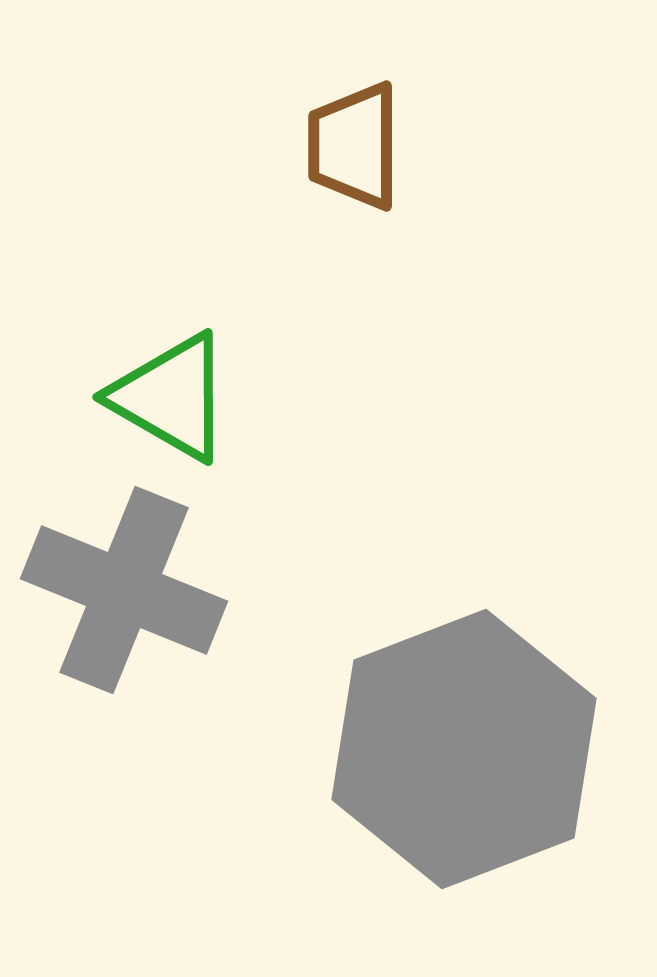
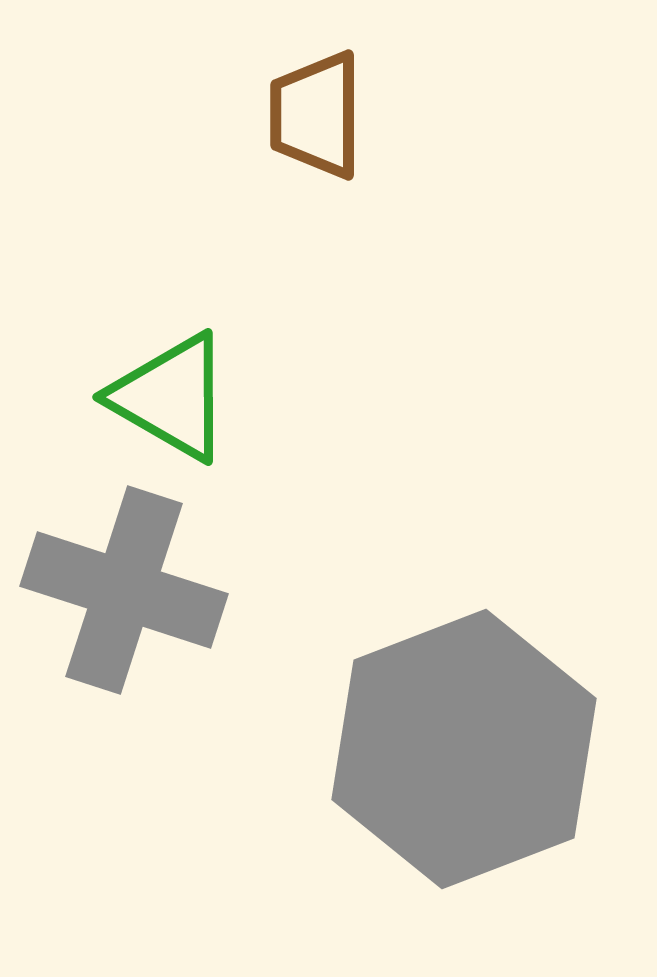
brown trapezoid: moved 38 px left, 31 px up
gray cross: rotated 4 degrees counterclockwise
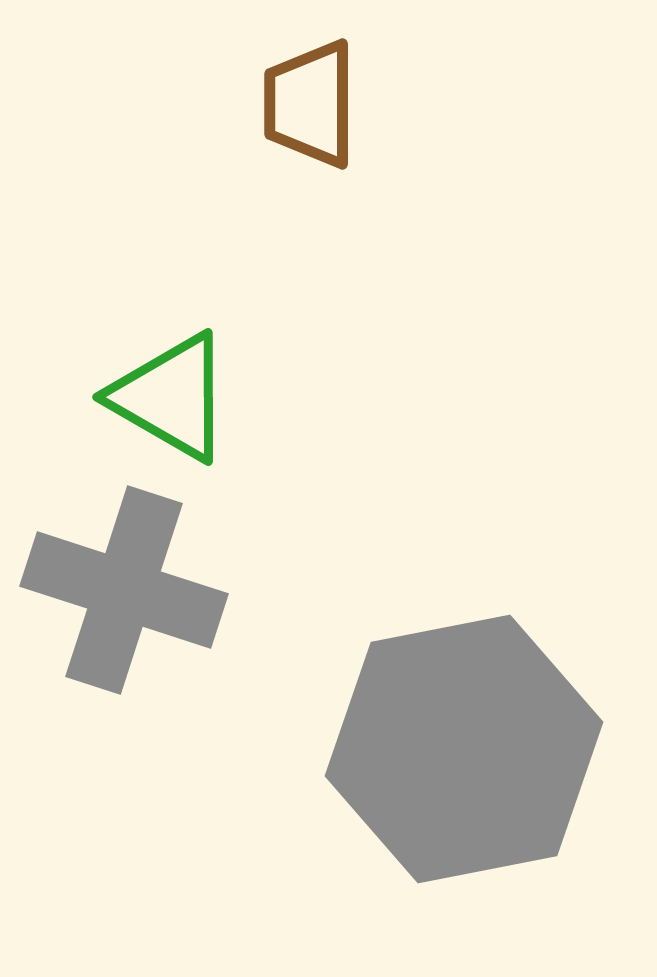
brown trapezoid: moved 6 px left, 11 px up
gray hexagon: rotated 10 degrees clockwise
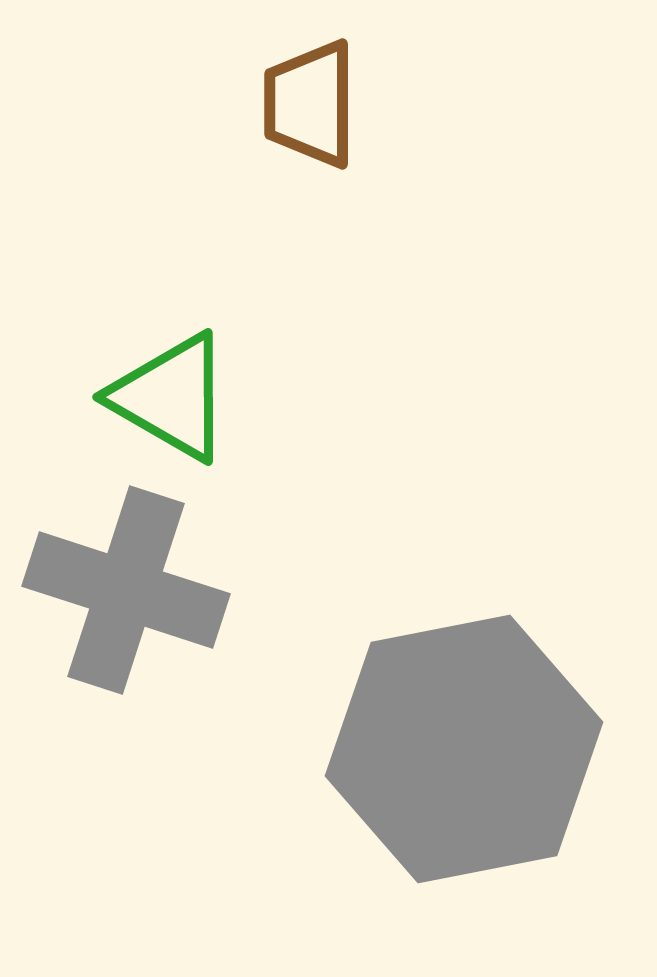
gray cross: moved 2 px right
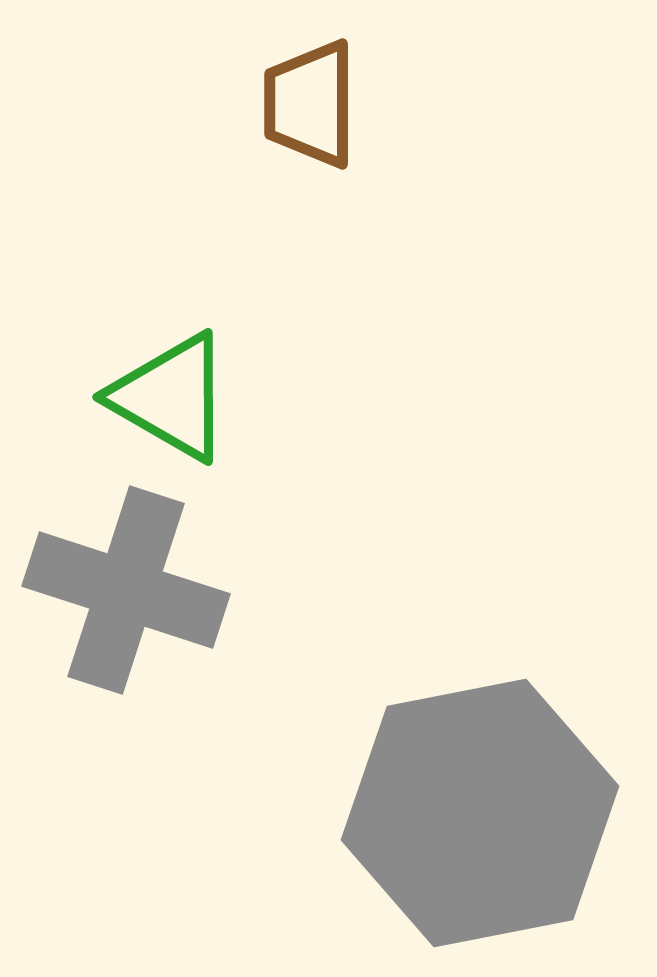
gray hexagon: moved 16 px right, 64 px down
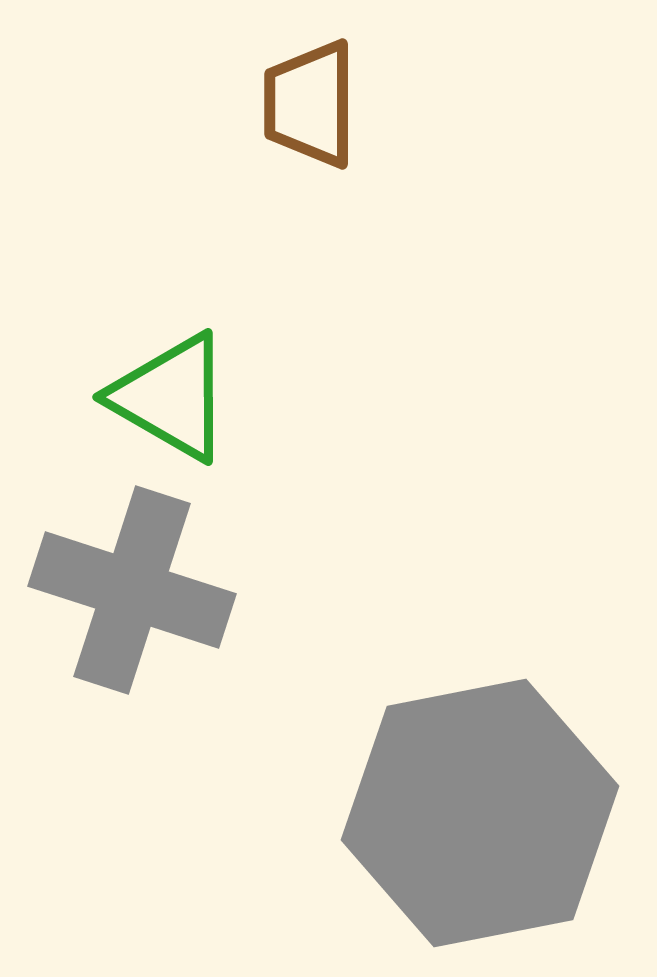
gray cross: moved 6 px right
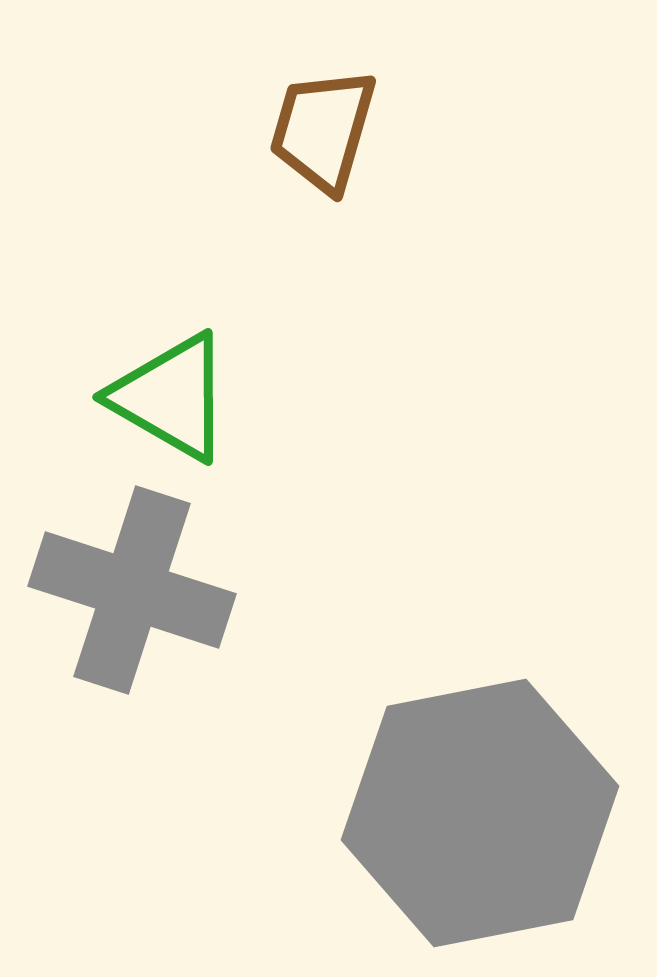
brown trapezoid: moved 13 px right, 26 px down; rotated 16 degrees clockwise
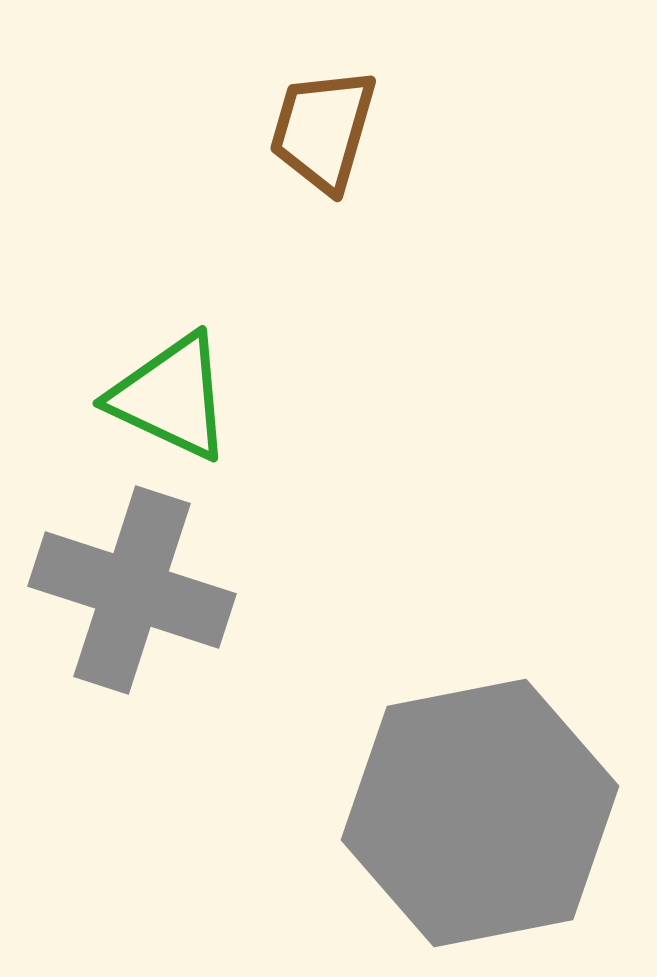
green triangle: rotated 5 degrees counterclockwise
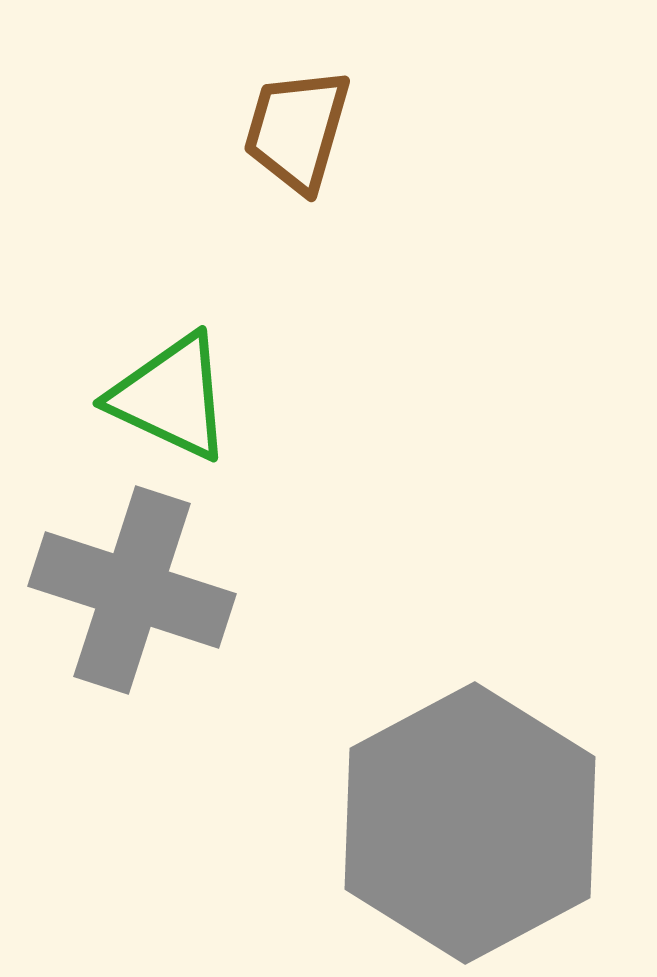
brown trapezoid: moved 26 px left
gray hexagon: moved 10 px left, 10 px down; rotated 17 degrees counterclockwise
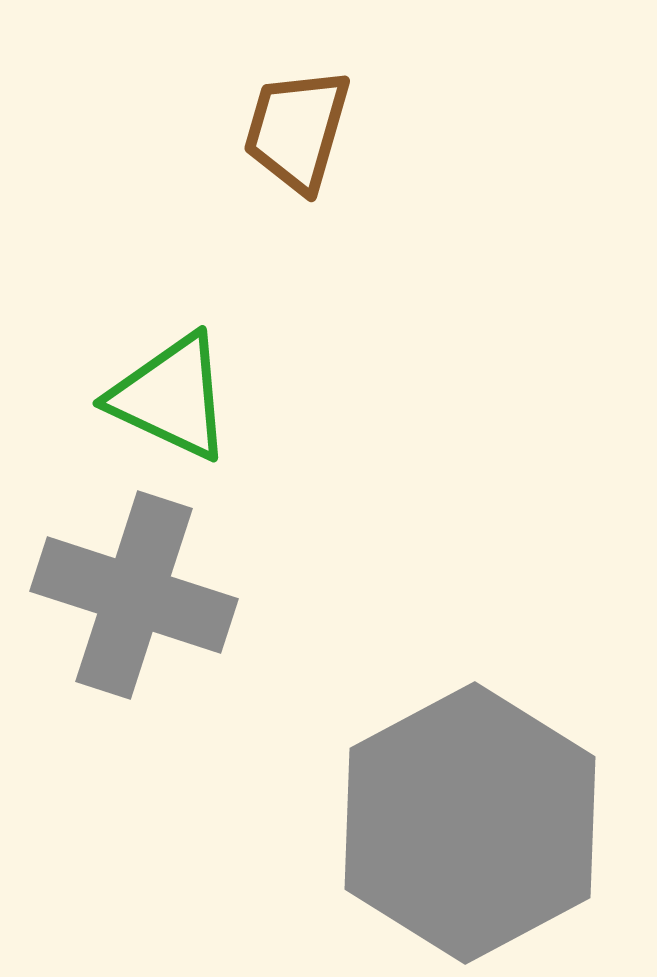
gray cross: moved 2 px right, 5 px down
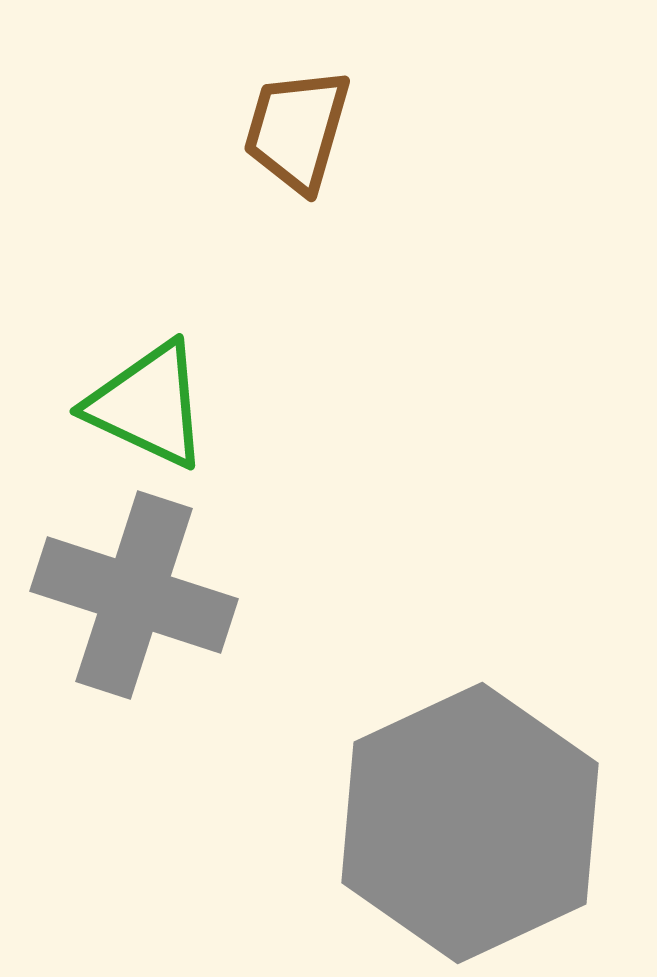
green triangle: moved 23 px left, 8 px down
gray hexagon: rotated 3 degrees clockwise
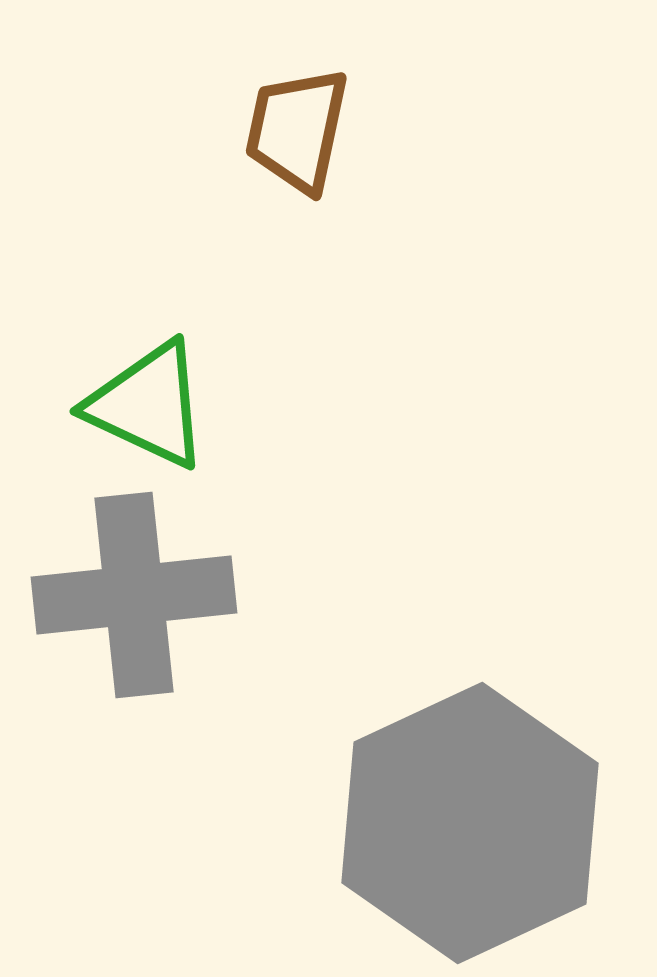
brown trapezoid: rotated 4 degrees counterclockwise
gray cross: rotated 24 degrees counterclockwise
